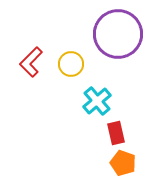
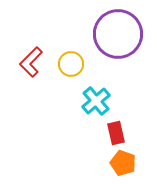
cyan cross: moved 1 px left
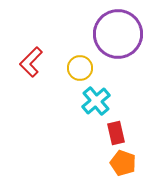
yellow circle: moved 9 px right, 4 px down
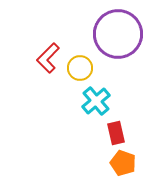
red L-shape: moved 17 px right, 4 px up
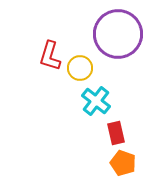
red L-shape: moved 2 px right, 2 px up; rotated 28 degrees counterclockwise
cyan cross: rotated 12 degrees counterclockwise
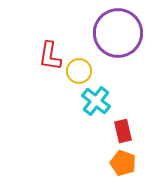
purple circle: moved 1 px up
red L-shape: rotated 8 degrees counterclockwise
yellow circle: moved 1 px left, 3 px down
red rectangle: moved 7 px right, 2 px up
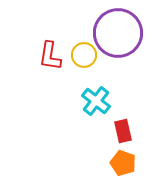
yellow circle: moved 5 px right, 16 px up
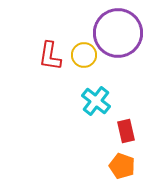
red rectangle: moved 3 px right
orange pentagon: moved 1 px left, 3 px down
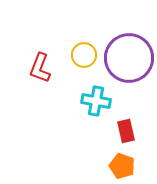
purple circle: moved 11 px right, 25 px down
red L-shape: moved 10 px left, 12 px down; rotated 12 degrees clockwise
cyan cross: rotated 28 degrees counterclockwise
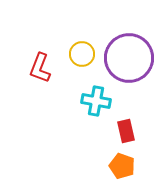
yellow circle: moved 2 px left, 1 px up
